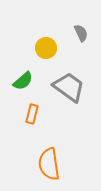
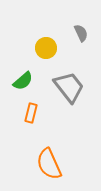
gray trapezoid: rotated 16 degrees clockwise
orange rectangle: moved 1 px left, 1 px up
orange semicircle: rotated 16 degrees counterclockwise
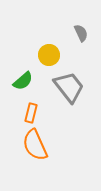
yellow circle: moved 3 px right, 7 px down
orange semicircle: moved 14 px left, 19 px up
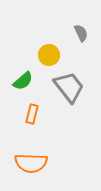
orange rectangle: moved 1 px right, 1 px down
orange semicircle: moved 4 px left, 18 px down; rotated 64 degrees counterclockwise
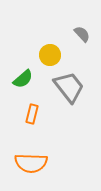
gray semicircle: moved 1 px right, 1 px down; rotated 18 degrees counterclockwise
yellow circle: moved 1 px right
green semicircle: moved 2 px up
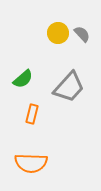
yellow circle: moved 8 px right, 22 px up
gray trapezoid: rotated 80 degrees clockwise
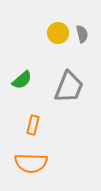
gray semicircle: rotated 30 degrees clockwise
green semicircle: moved 1 px left, 1 px down
gray trapezoid: rotated 20 degrees counterclockwise
orange rectangle: moved 1 px right, 11 px down
